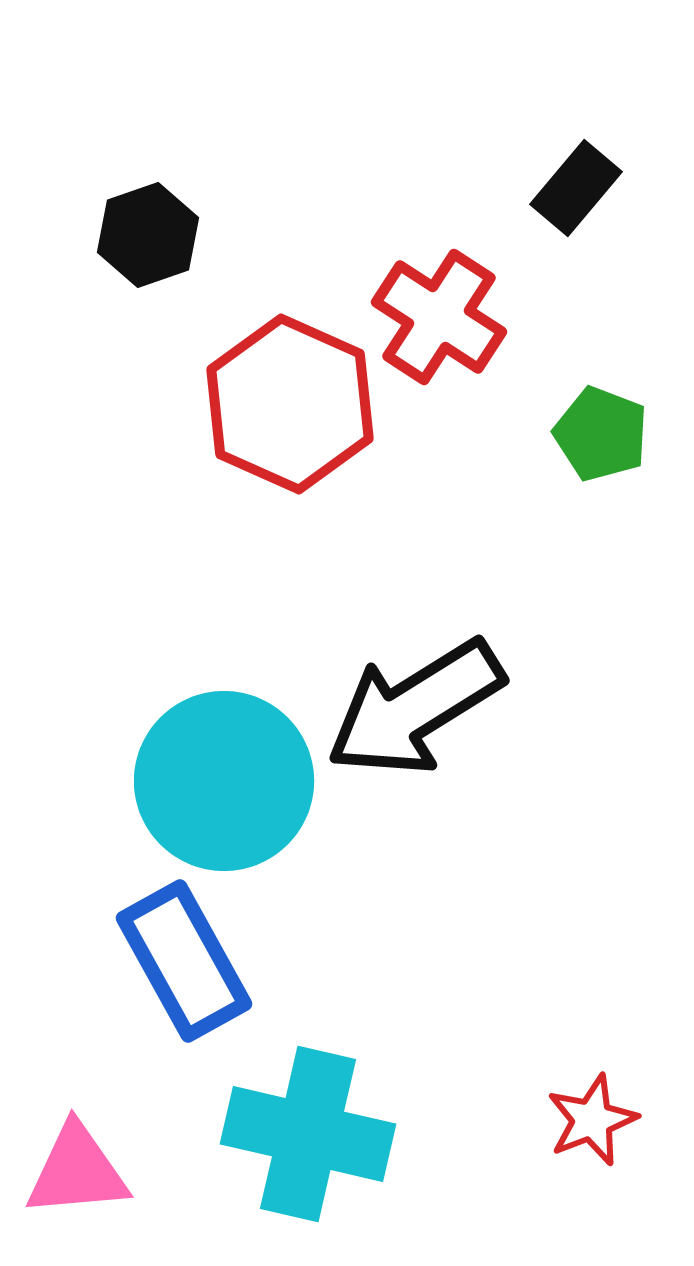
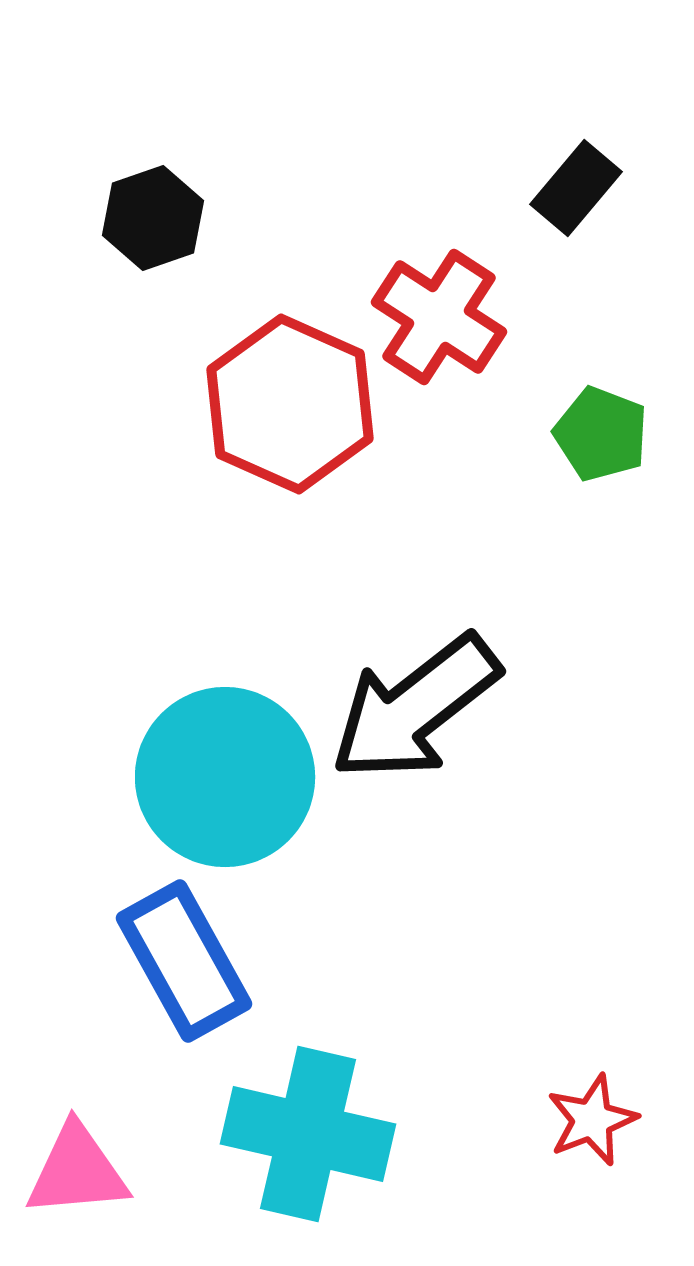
black hexagon: moved 5 px right, 17 px up
black arrow: rotated 6 degrees counterclockwise
cyan circle: moved 1 px right, 4 px up
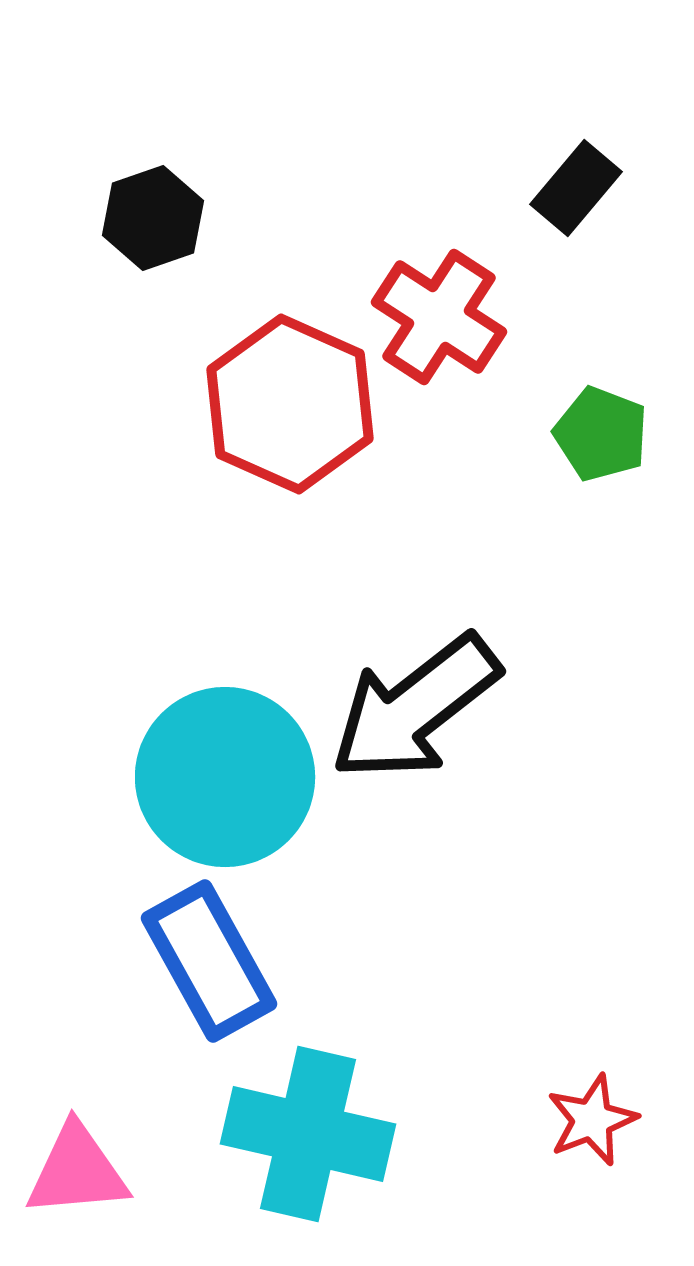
blue rectangle: moved 25 px right
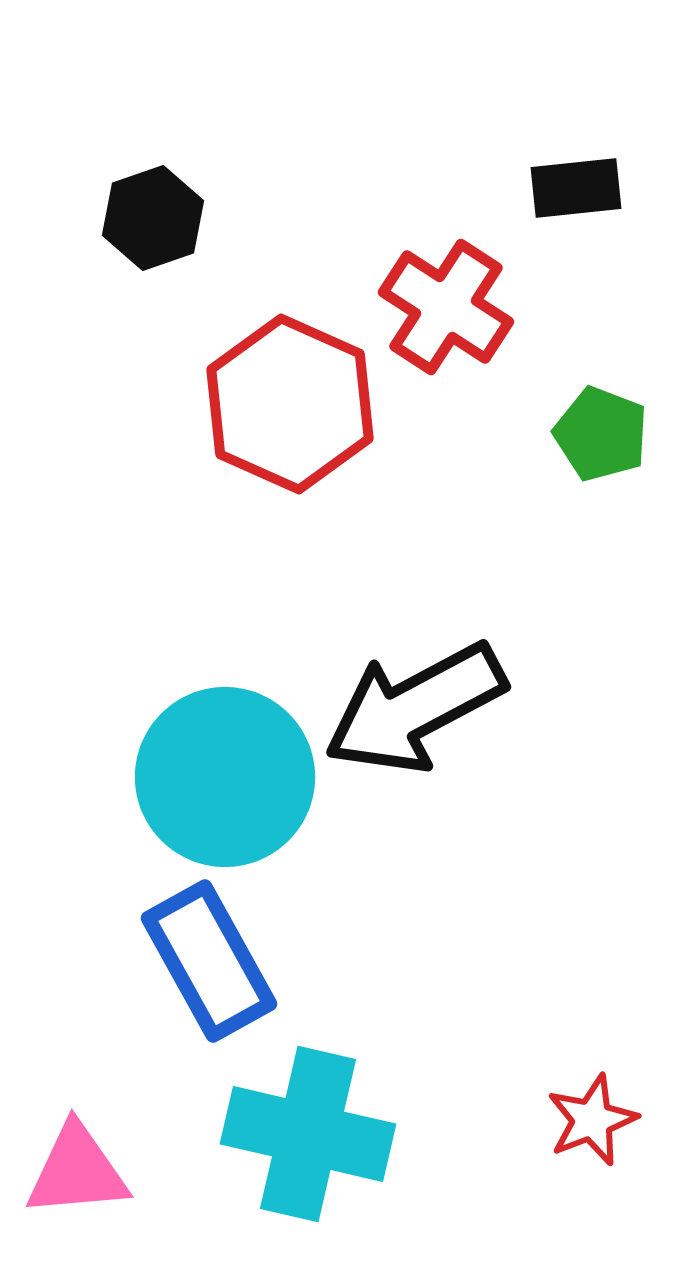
black rectangle: rotated 44 degrees clockwise
red cross: moved 7 px right, 10 px up
black arrow: rotated 10 degrees clockwise
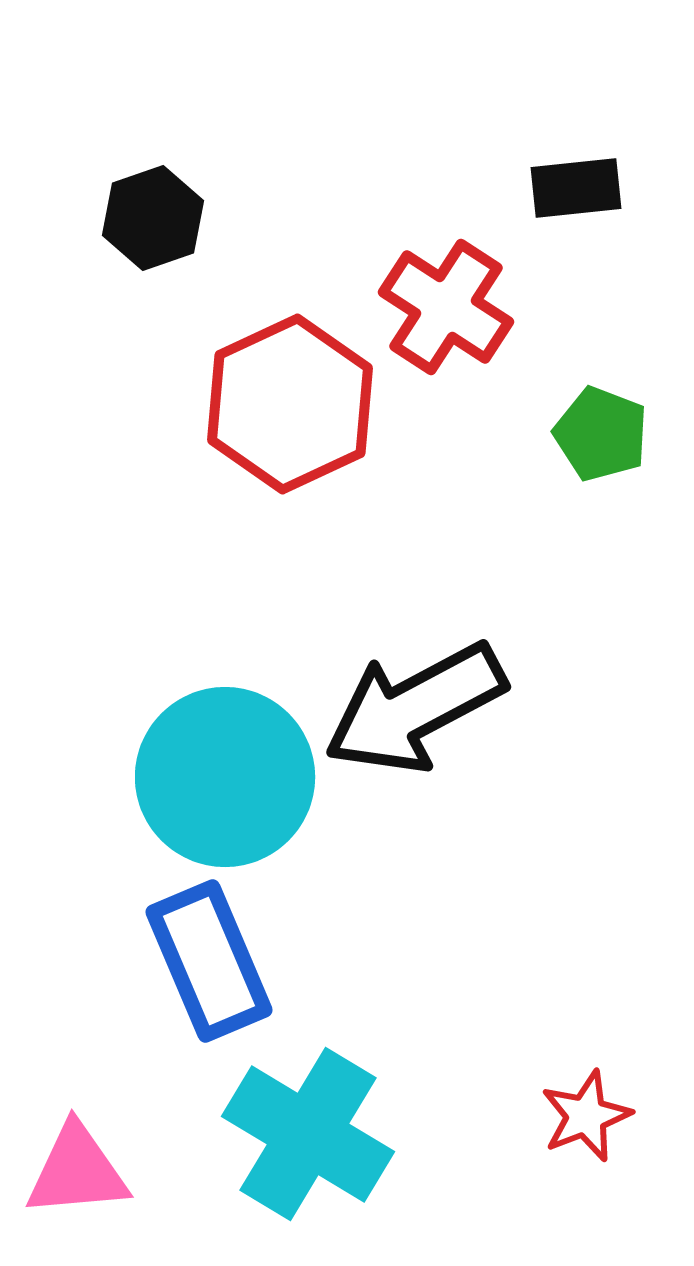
red hexagon: rotated 11 degrees clockwise
blue rectangle: rotated 6 degrees clockwise
red star: moved 6 px left, 4 px up
cyan cross: rotated 18 degrees clockwise
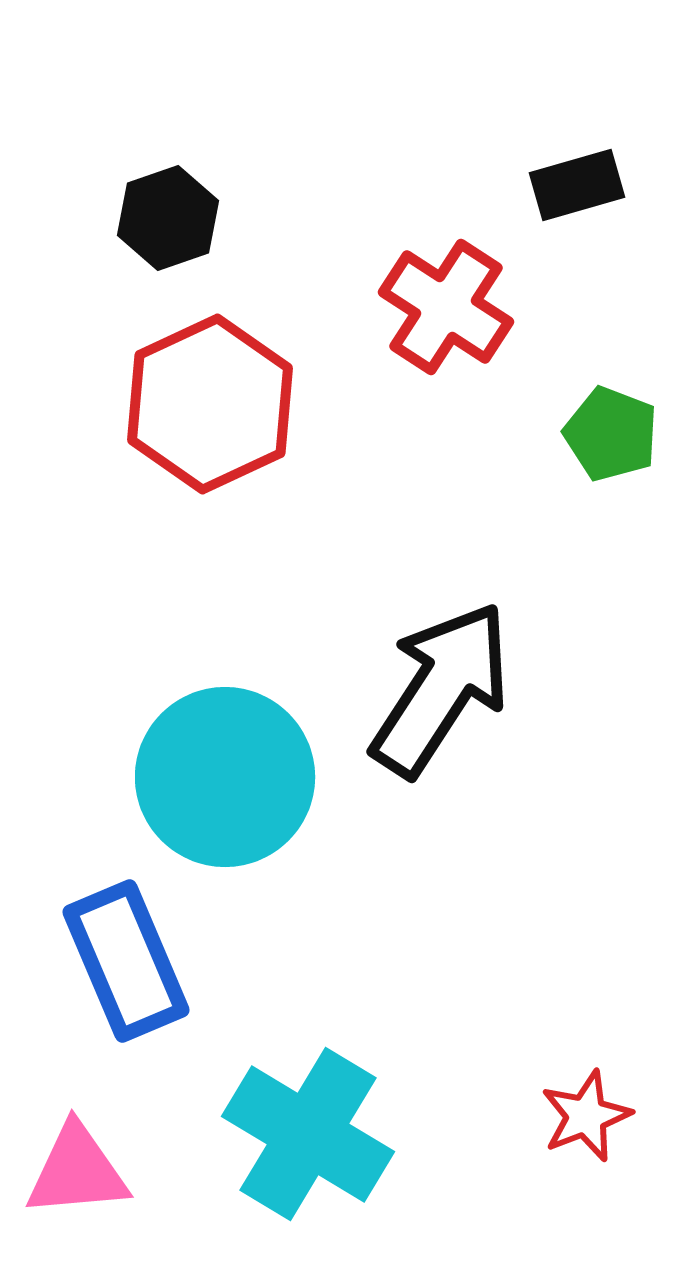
black rectangle: moved 1 px right, 3 px up; rotated 10 degrees counterclockwise
black hexagon: moved 15 px right
red hexagon: moved 80 px left
green pentagon: moved 10 px right
black arrow: moved 26 px right, 19 px up; rotated 151 degrees clockwise
blue rectangle: moved 83 px left
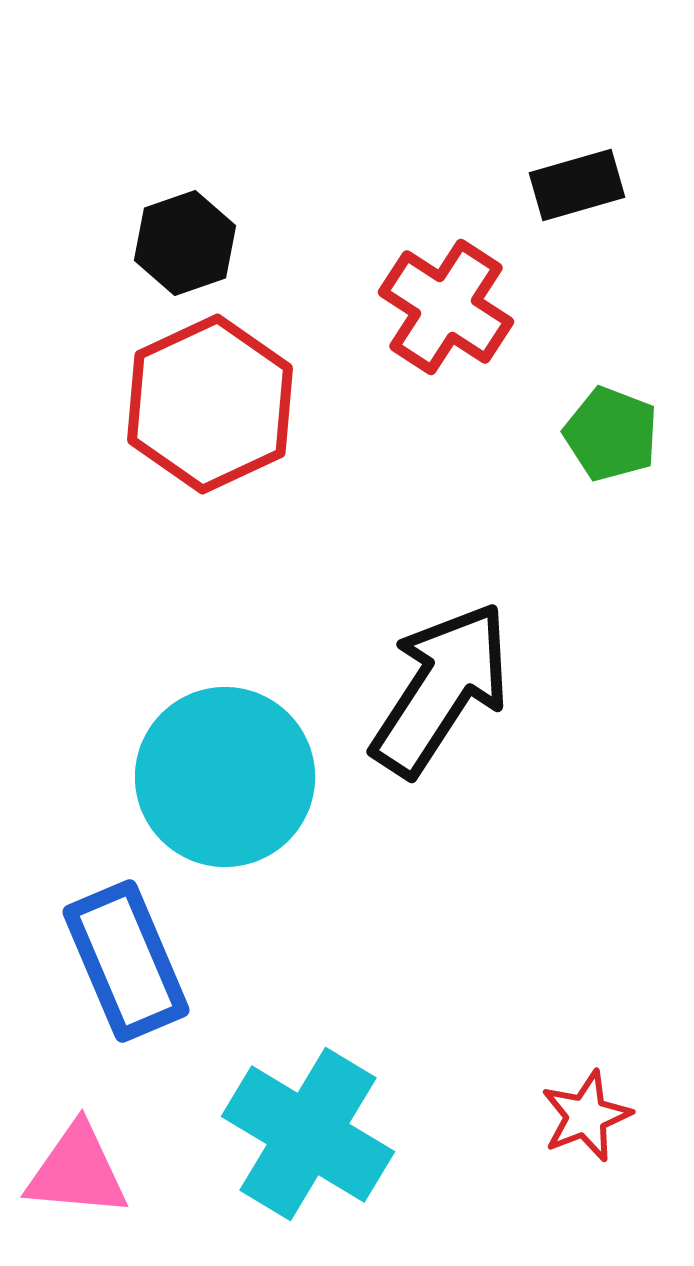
black hexagon: moved 17 px right, 25 px down
pink triangle: rotated 10 degrees clockwise
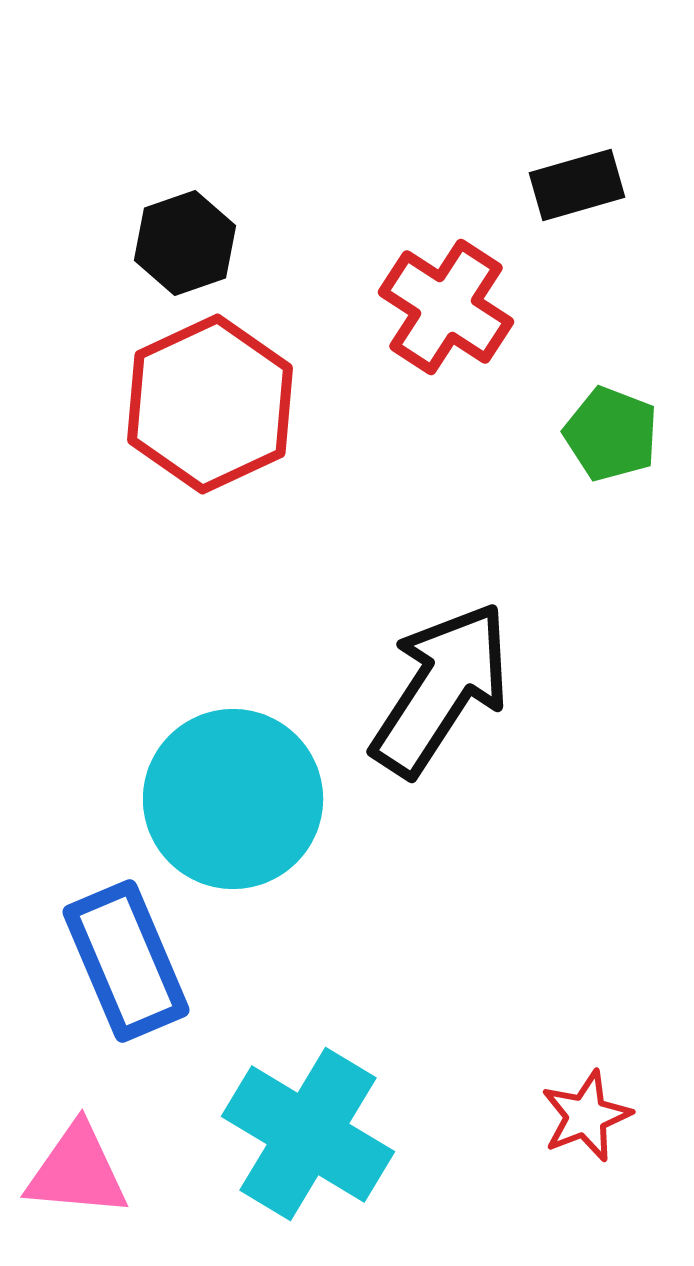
cyan circle: moved 8 px right, 22 px down
